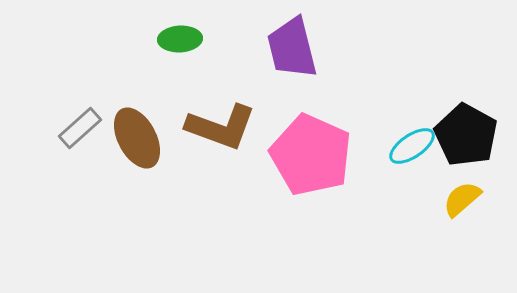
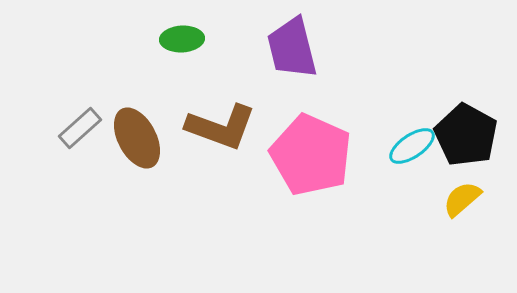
green ellipse: moved 2 px right
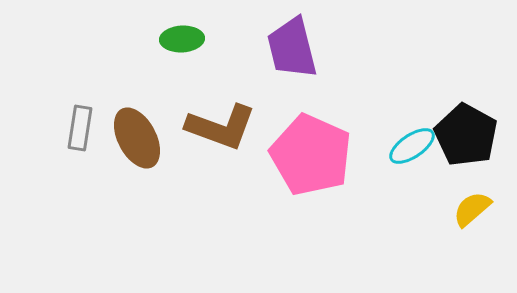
gray rectangle: rotated 39 degrees counterclockwise
yellow semicircle: moved 10 px right, 10 px down
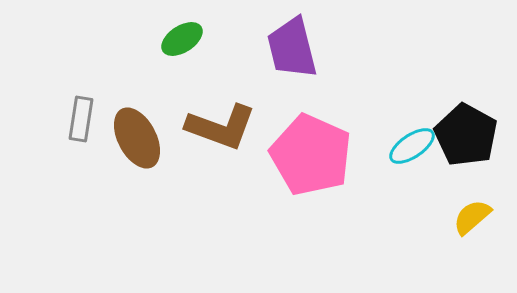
green ellipse: rotated 30 degrees counterclockwise
gray rectangle: moved 1 px right, 9 px up
yellow semicircle: moved 8 px down
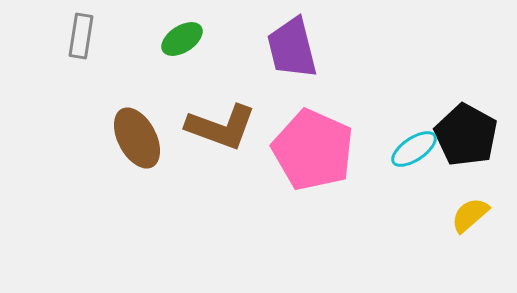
gray rectangle: moved 83 px up
cyan ellipse: moved 2 px right, 3 px down
pink pentagon: moved 2 px right, 5 px up
yellow semicircle: moved 2 px left, 2 px up
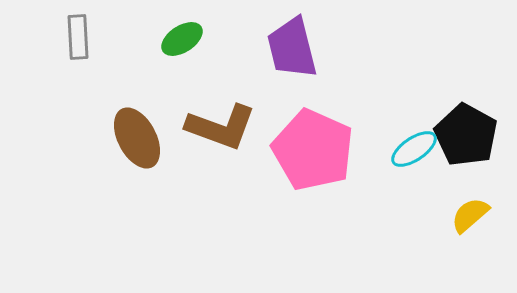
gray rectangle: moved 3 px left, 1 px down; rotated 12 degrees counterclockwise
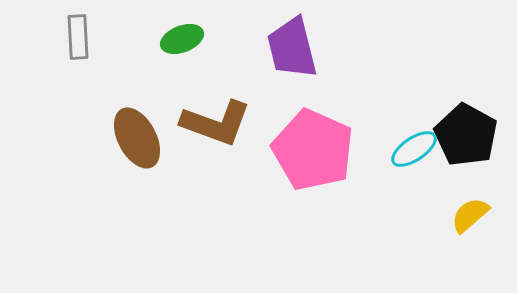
green ellipse: rotated 12 degrees clockwise
brown L-shape: moved 5 px left, 4 px up
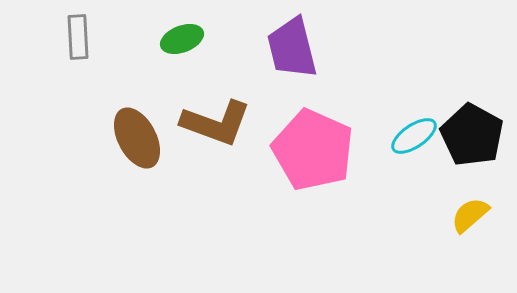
black pentagon: moved 6 px right
cyan ellipse: moved 13 px up
